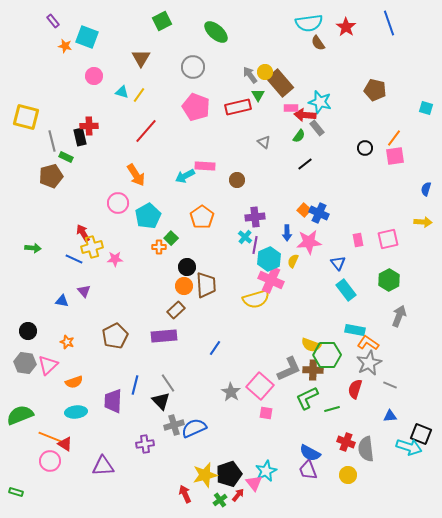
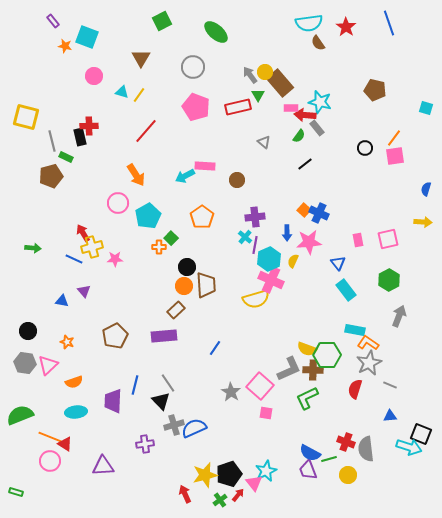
yellow semicircle at (311, 345): moved 4 px left, 4 px down
green line at (332, 409): moved 3 px left, 50 px down
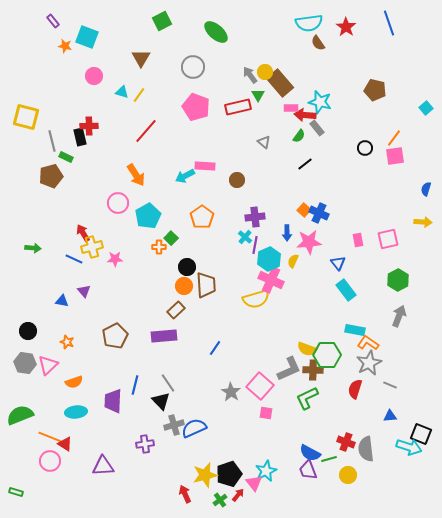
cyan square at (426, 108): rotated 32 degrees clockwise
green hexagon at (389, 280): moved 9 px right
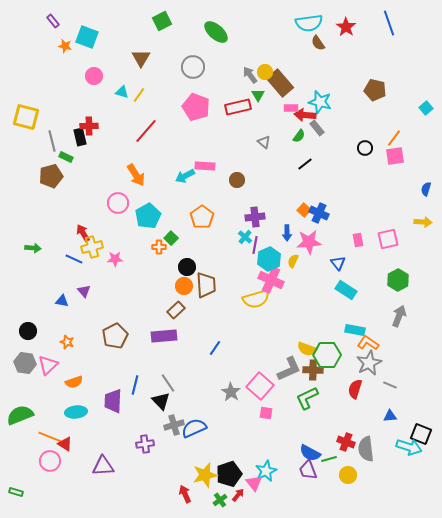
cyan rectangle at (346, 290): rotated 20 degrees counterclockwise
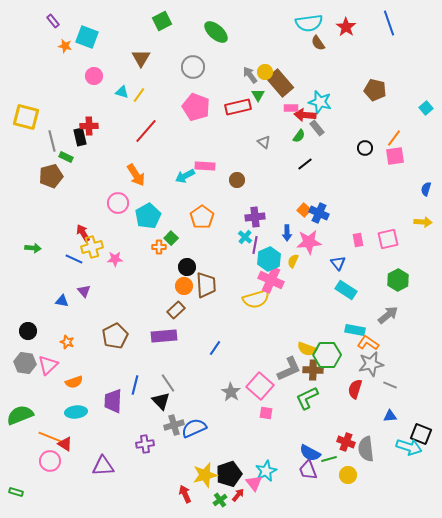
gray arrow at (399, 316): moved 11 px left, 1 px up; rotated 30 degrees clockwise
gray star at (369, 363): moved 2 px right, 1 px down; rotated 15 degrees clockwise
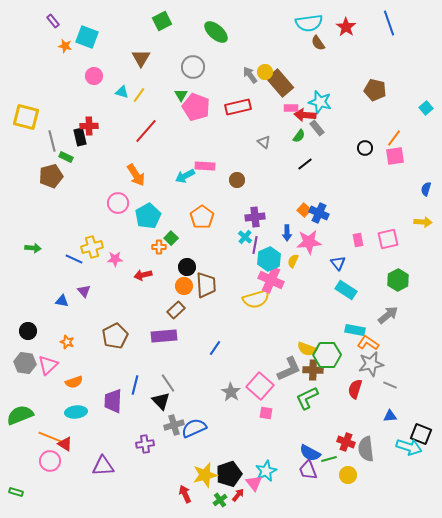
green triangle at (258, 95): moved 77 px left
red arrow at (83, 233): moved 60 px right, 42 px down; rotated 72 degrees counterclockwise
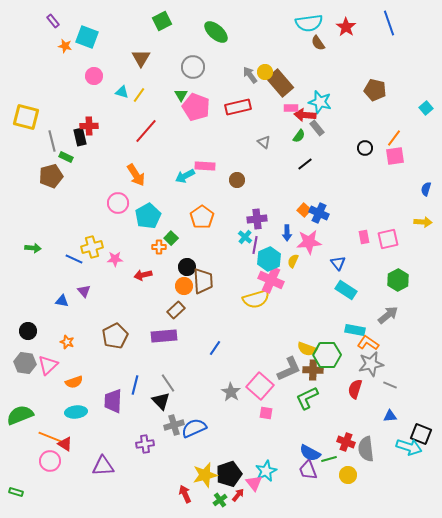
purple cross at (255, 217): moved 2 px right, 2 px down
pink rectangle at (358, 240): moved 6 px right, 3 px up
brown trapezoid at (206, 285): moved 3 px left, 4 px up
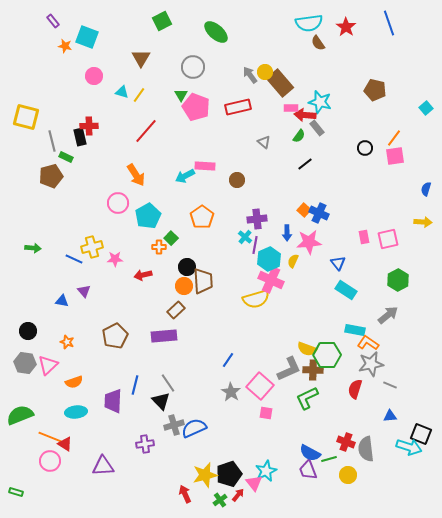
blue line at (215, 348): moved 13 px right, 12 px down
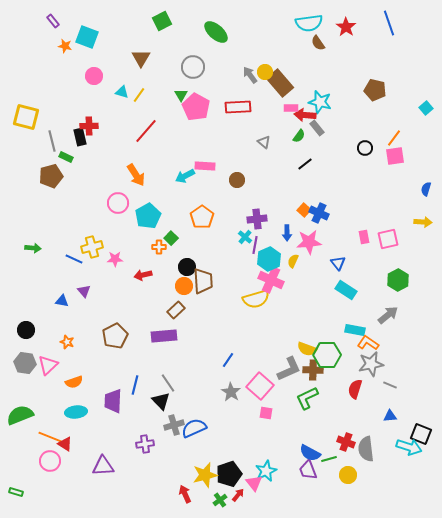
pink pentagon at (196, 107): rotated 8 degrees clockwise
red rectangle at (238, 107): rotated 10 degrees clockwise
black circle at (28, 331): moved 2 px left, 1 px up
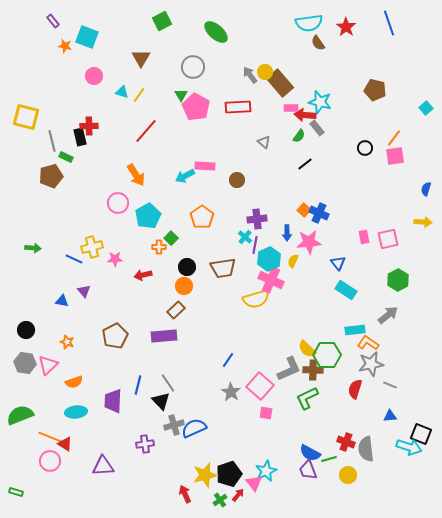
brown trapezoid at (203, 281): moved 20 px right, 13 px up; rotated 84 degrees clockwise
cyan rectangle at (355, 330): rotated 18 degrees counterclockwise
yellow semicircle at (307, 349): rotated 24 degrees clockwise
blue line at (135, 385): moved 3 px right
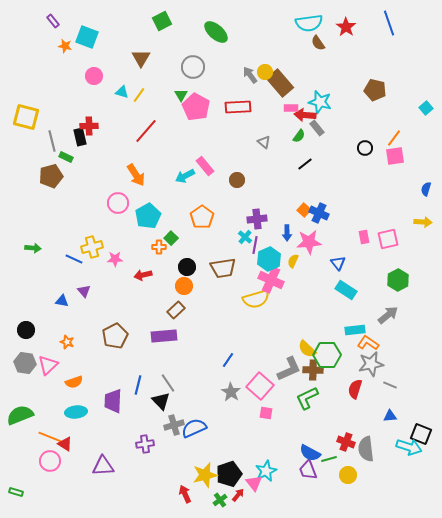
pink rectangle at (205, 166): rotated 48 degrees clockwise
